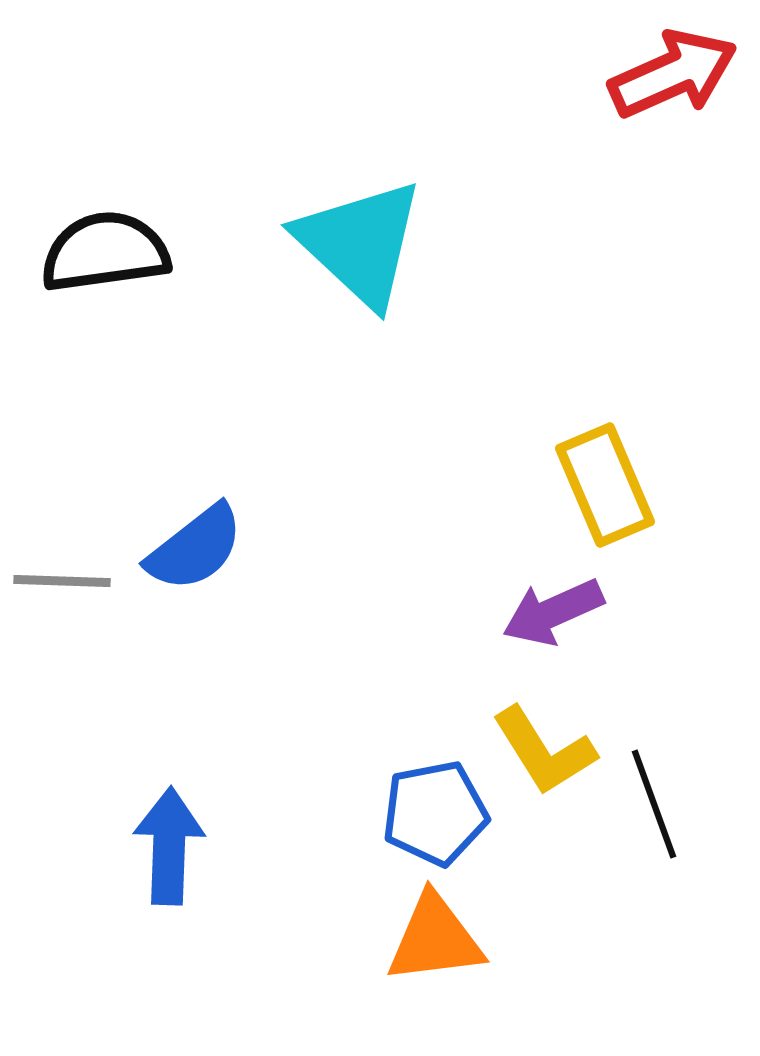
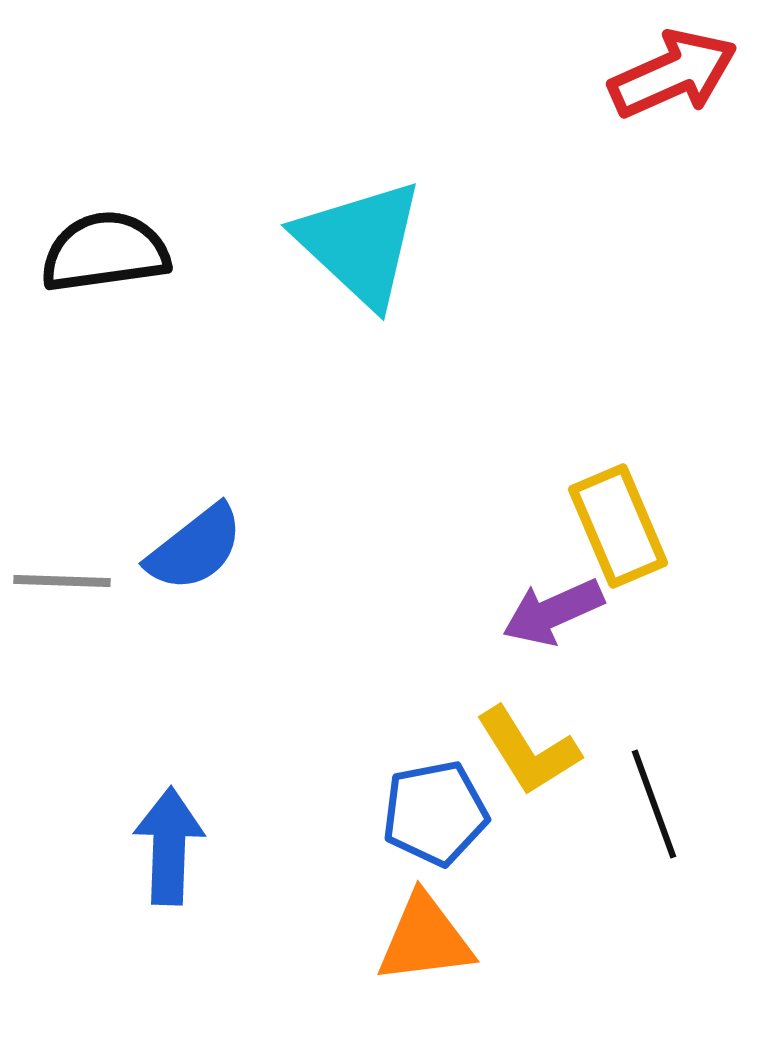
yellow rectangle: moved 13 px right, 41 px down
yellow L-shape: moved 16 px left
orange triangle: moved 10 px left
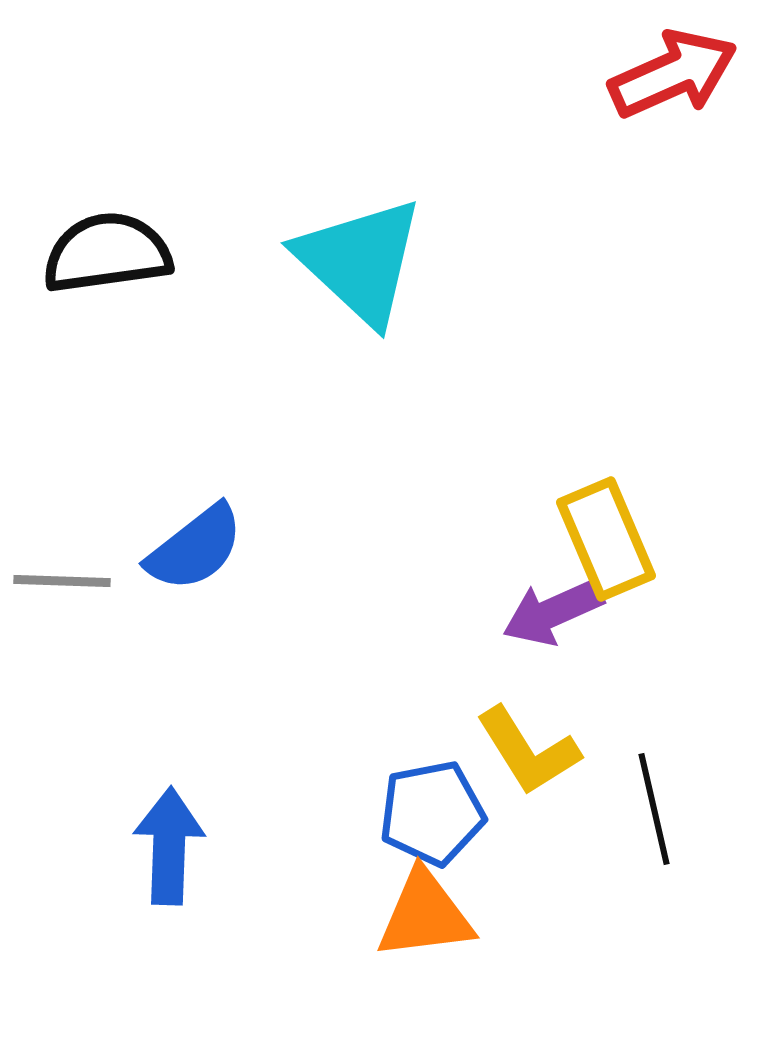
cyan triangle: moved 18 px down
black semicircle: moved 2 px right, 1 px down
yellow rectangle: moved 12 px left, 13 px down
black line: moved 5 px down; rotated 7 degrees clockwise
blue pentagon: moved 3 px left
orange triangle: moved 24 px up
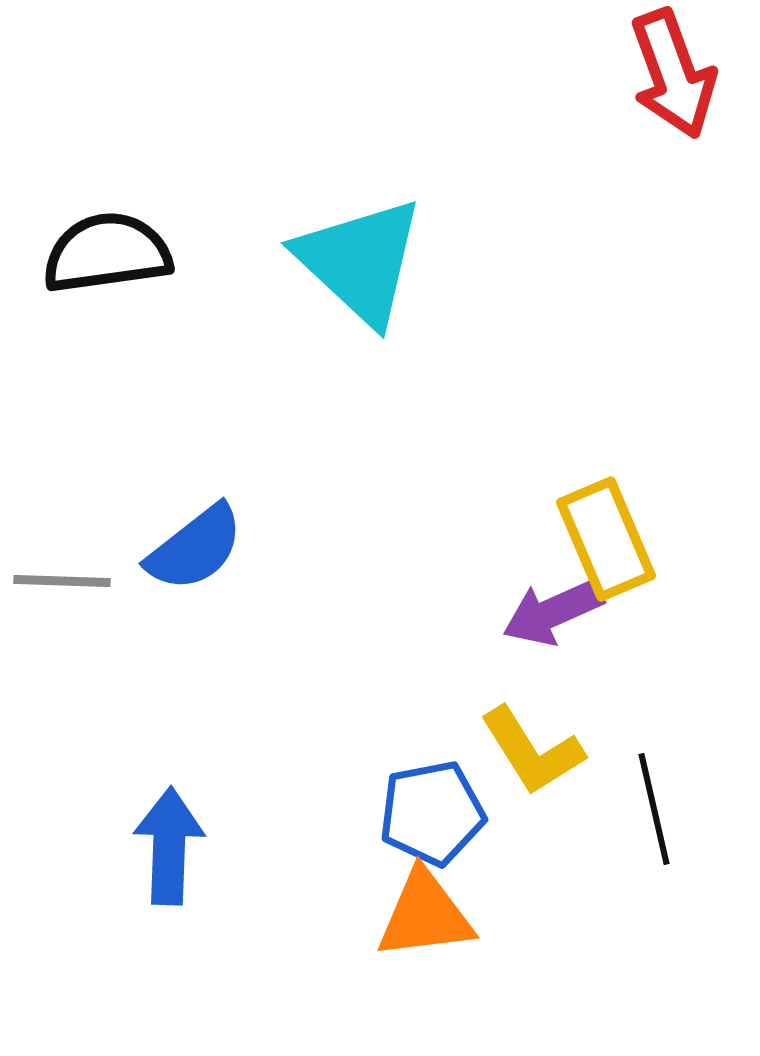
red arrow: rotated 94 degrees clockwise
yellow L-shape: moved 4 px right
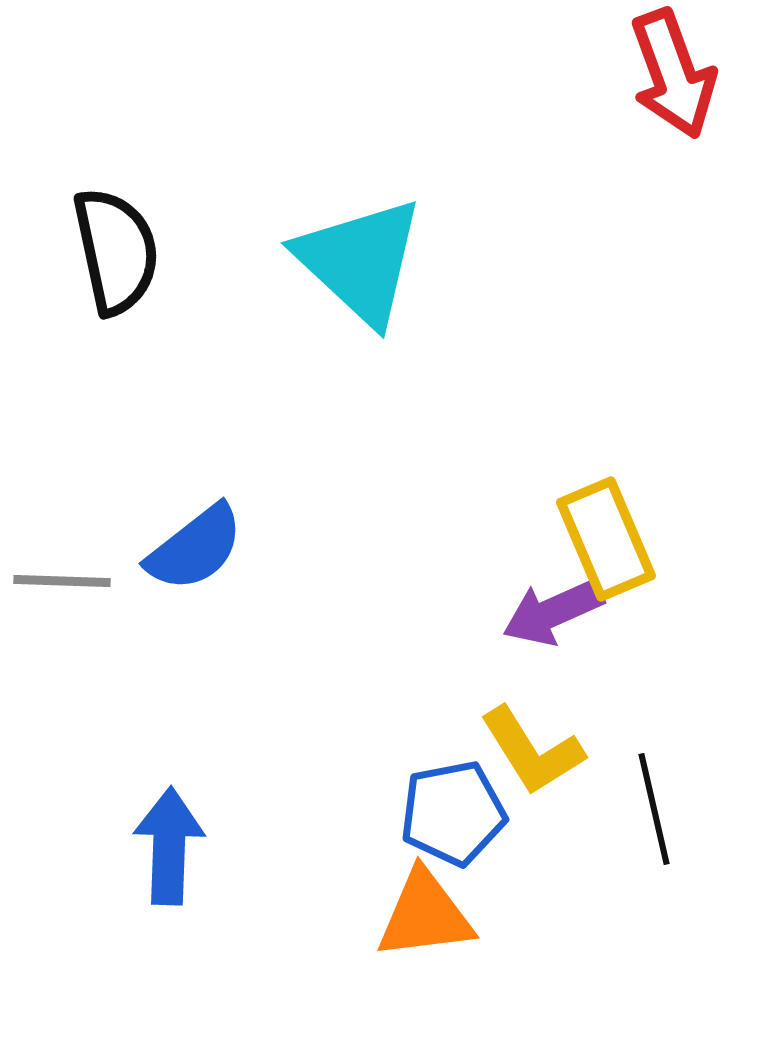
black semicircle: moved 9 px right, 2 px up; rotated 86 degrees clockwise
blue pentagon: moved 21 px right
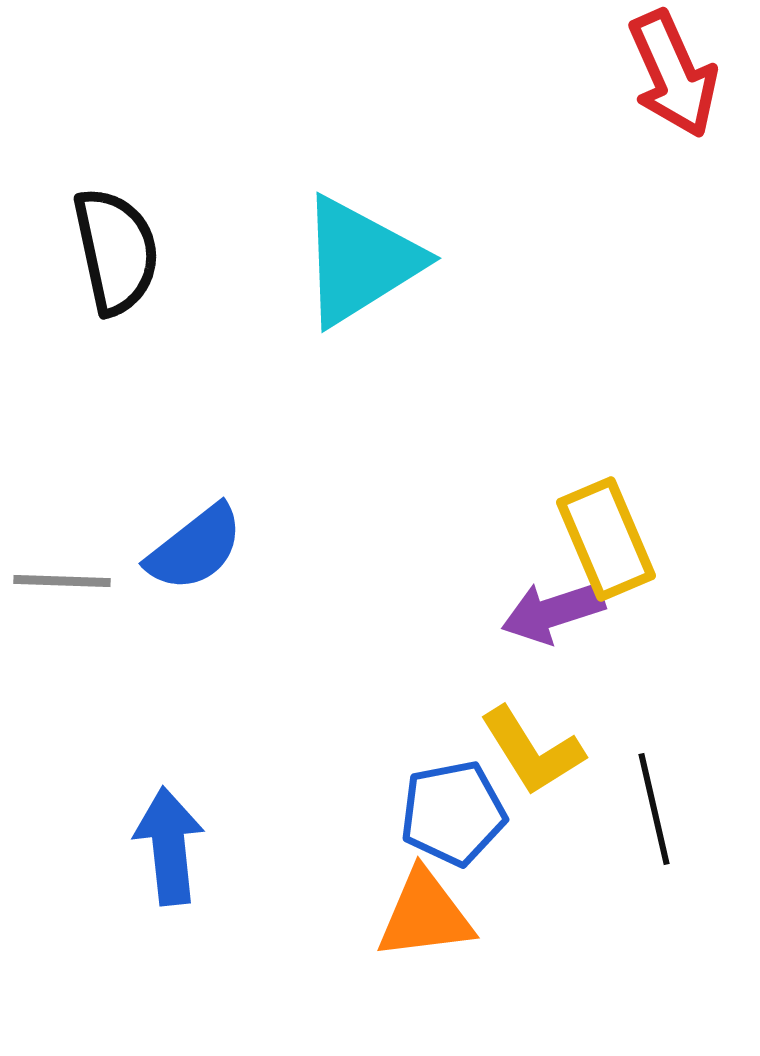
red arrow: rotated 4 degrees counterclockwise
cyan triangle: rotated 45 degrees clockwise
purple arrow: rotated 6 degrees clockwise
blue arrow: rotated 8 degrees counterclockwise
